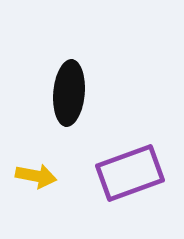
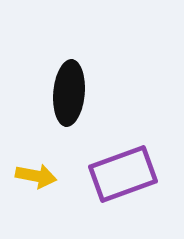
purple rectangle: moved 7 px left, 1 px down
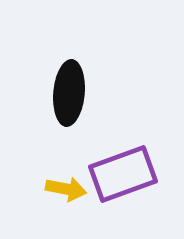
yellow arrow: moved 30 px right, 13 px down
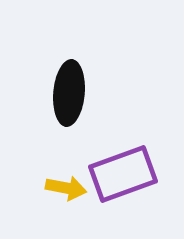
yellow arrow: moved 1 px up
